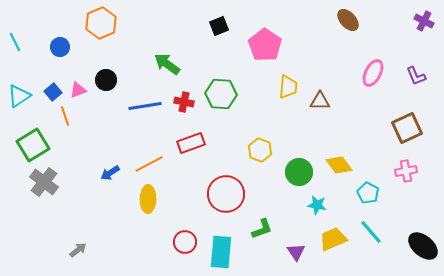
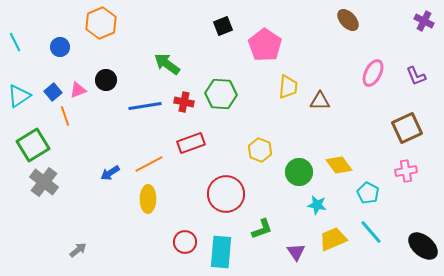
black square at (219, 26): moved 4 px right
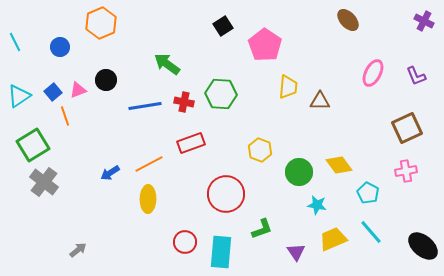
black square at (223, 26): rotated 12 degrees counterclockwise
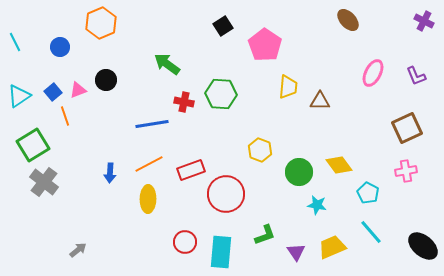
blue line at (145, 106): moved 7 px right, 18 px down
red rectangle at (191, 143): moved 27 px down
blue arrow at (110, 173): rotated 54 degrees counterclockwise
green L-shape at (262, 229): moved 3 px right, 6 px down
yellow trapezoid at (333, 239): moved 1 px left, 8 px down
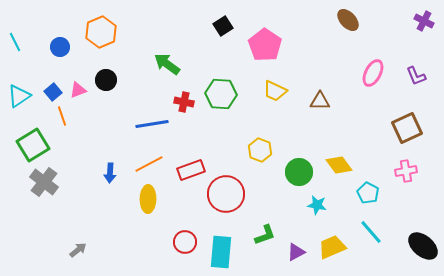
orange hexagon at (101, 23): moved 9 px down
yellow trapezoid at (288, 87): moved 13 px left, 4 px down; rotated 110 degrees clockwise
orange line at (65, 116): moved 3 px left
purple triangle at (296, 252): rotated 36 degrees clockwise
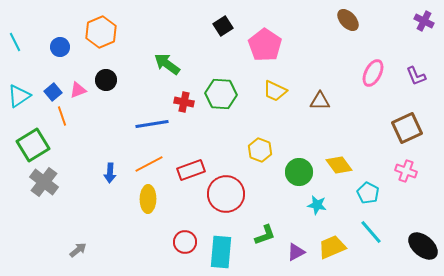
pink cross at (406, 171): rotated 30 degrees clockwise
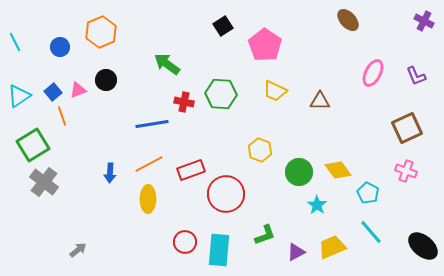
yellow diamond at (339, 165): moved 1 px left, 5 px down
cyan star at (317, 205): rotated 24 degrees clockwise
cyan rectangle at (221, 252): moved 2 px left, 2 px up
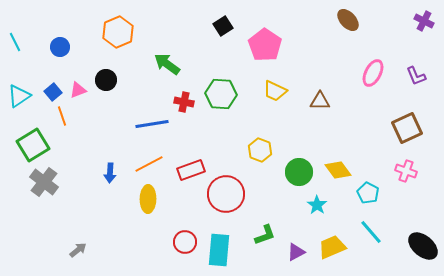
orange hexagon at (101, 32): moved 17 px right
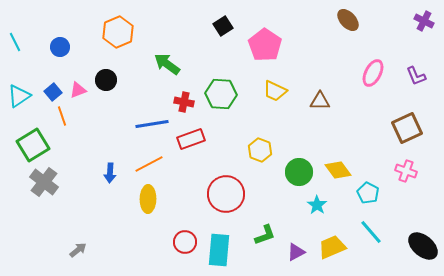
red rectangle at (191, 170): moved 31 px up
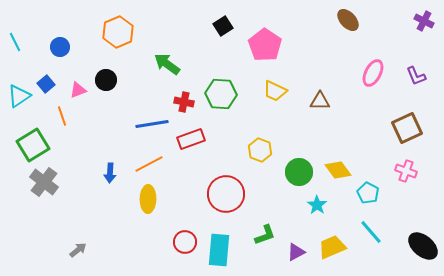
blue square at (53, 92): moved 7 px left, 8 px up
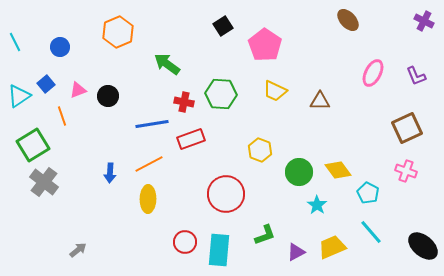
black circle at (106, 80): moved 2 px right, 16 px down
